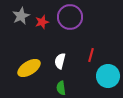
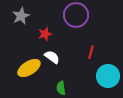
purple circle: moved 6 px right, 2 px up
red star: moved 3 px right, 12 px down
red line: moved 3 px up
white semicircle: moved 8 px left, 4 px up; rotated 112 degrees clockwise
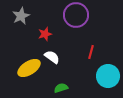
green semicircle: rotated 80 degrees clockwise
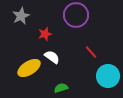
red line: rotated 56 degrees counterclockwise
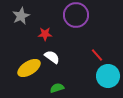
red star: rotated 16 degrees clockwise
red line: moved 6 px right, 3 px down
green semicircle: moved 4 px left
